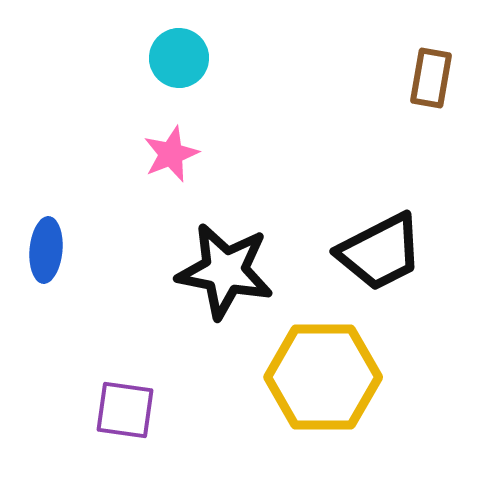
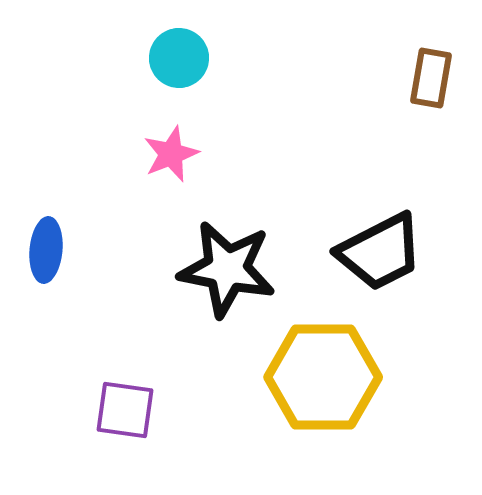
black star: moved 2 px right, 2 px up
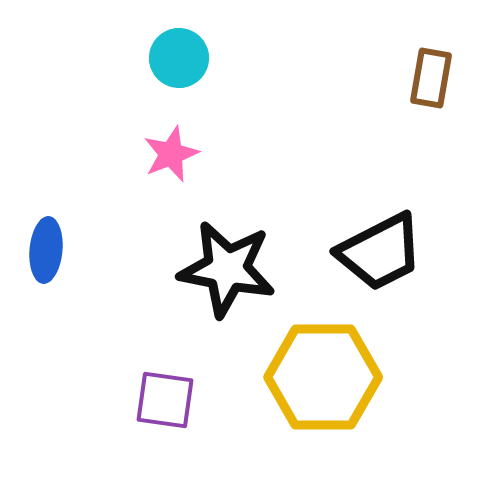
purple square: moved 40 px right, 10 px up
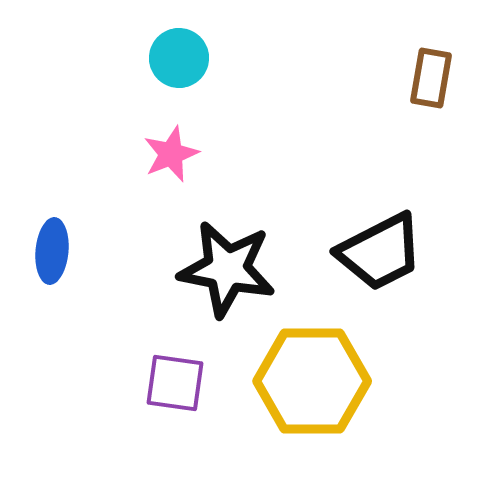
blue ellipse: moved 6 px right, 1 px down
yellow hexagon: moved 11 px left, 4 px down
purple square: moved 10 px right, 17 px up
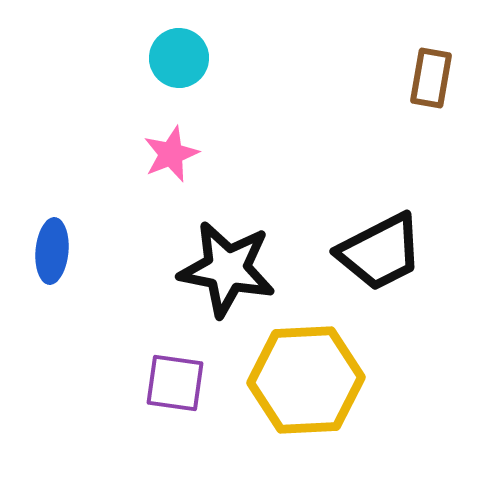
yellow hexagon: moved 6 px left, 1 px up; rotated 3 degrees counterclockwise
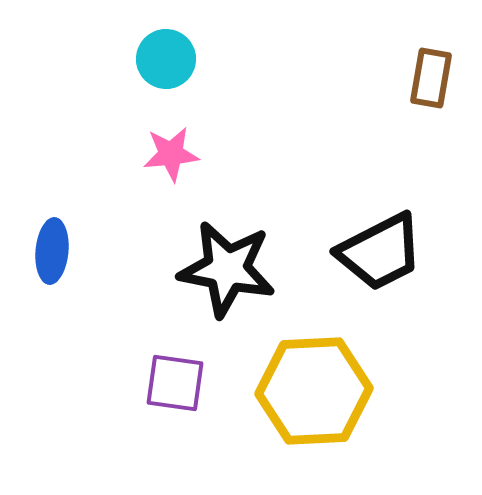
cyan circle: moved 13 px left, 1 px down
pink star: rotated 16 degrees clockwise
yellow hexagon: moved 8 px right, 11 px down
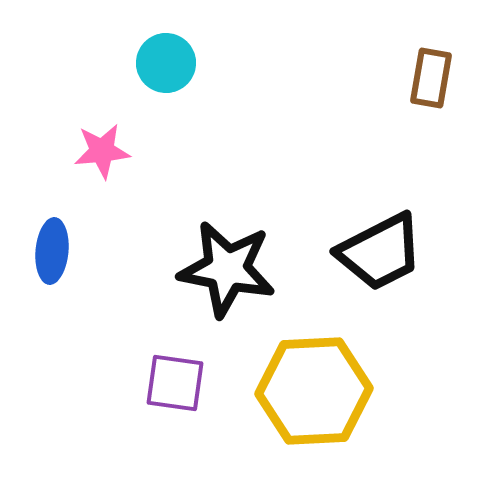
cyan circle: moved 4 px down
pink star: moved 69 px left, 3 px up
